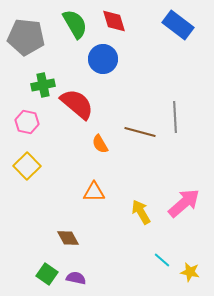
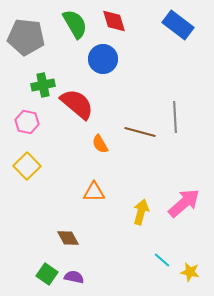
yellow arrow: rotated 45 degrees clockwise
purple semicircle: moved 2 px left, 1 px up
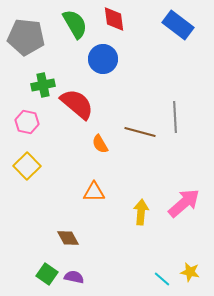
red diamond: moved 2 px up; rotated 8 degrees clockwise
yellow arrow: rotated 10 degrees counterclockwise
cyan line: moved 19 px down
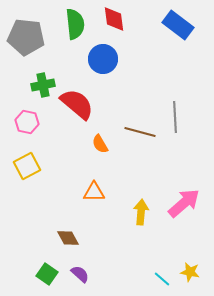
green semicircle: rotated 24 degrees clockwise
yellow square: rotated 16 degrees clockwise
purple semicircle: moved 6 px right, 3 px up; rotated 30 degrees clockwise
